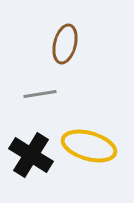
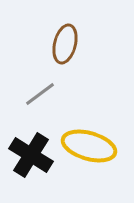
gray line: rotated 28 degrees counterclockwise
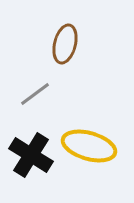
gray line: moved 5 px left
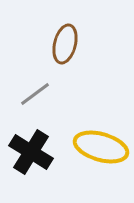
yellow ellipse: moved 12 px right, 1 px down
black cross: moved 3 px up
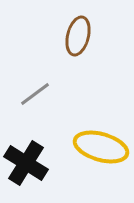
brown ellipse: moved 13 px right, 8 px up
black cross: moved 5 px left, 11 px down
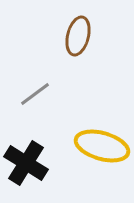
yellow ellipse: moved 1 px right, 1 px up
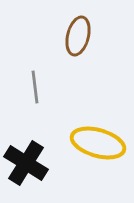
gray line: moved 7 px up; rotated 60 degrees counterclockwise
yellow ellipse: moved 4 px left, 3 px up
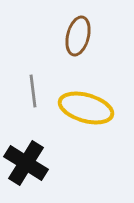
gray line: moved 2 px left, 4 px down
yellow ellipse: moved 12 px left, 35 px up
